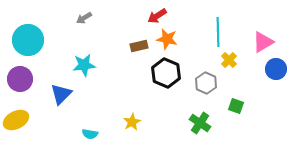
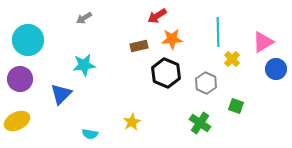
orange star: moved 5 px right; rotated 15 degrees counterclockwise
yellow cross: moved 3 px right, 1 px up
yellow ellipse: moved 1 px right, 1 px down
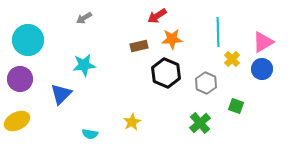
blue circle: moved 14 px left
green cross: rotated 15 degrees clockwise
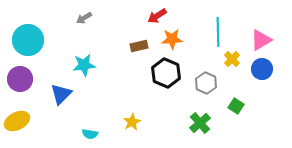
pink triangle: moved 2 px left, 2 px up
green square: rotated 14 degrees clockwise
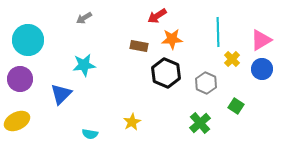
brown rectangle: rotated 24 degrees clockwise
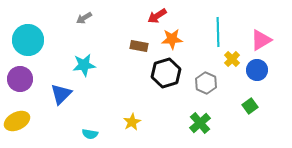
blue circle: moved 5 px left, 1 px down
black hexagon: rotated 20 degrees clockwise
green square: moved 14 px right; rotated 21 degrees clockwise
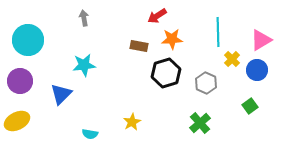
gray arrow: rotated 112 degrees clockwise
purple circle: moved 2 px down
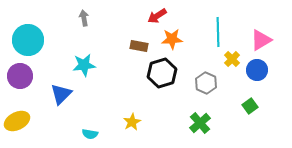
black hexagon: moved 4 px left
purple circle: moved 5 px up
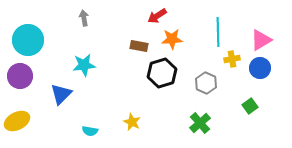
yellow cross: rotated 35 degrees clockwise
blue circle: moved 3 px right, 2 px up
yellow star: rotated 18 degrees counterclockwise
cyan semicircle: moved 3 px up
